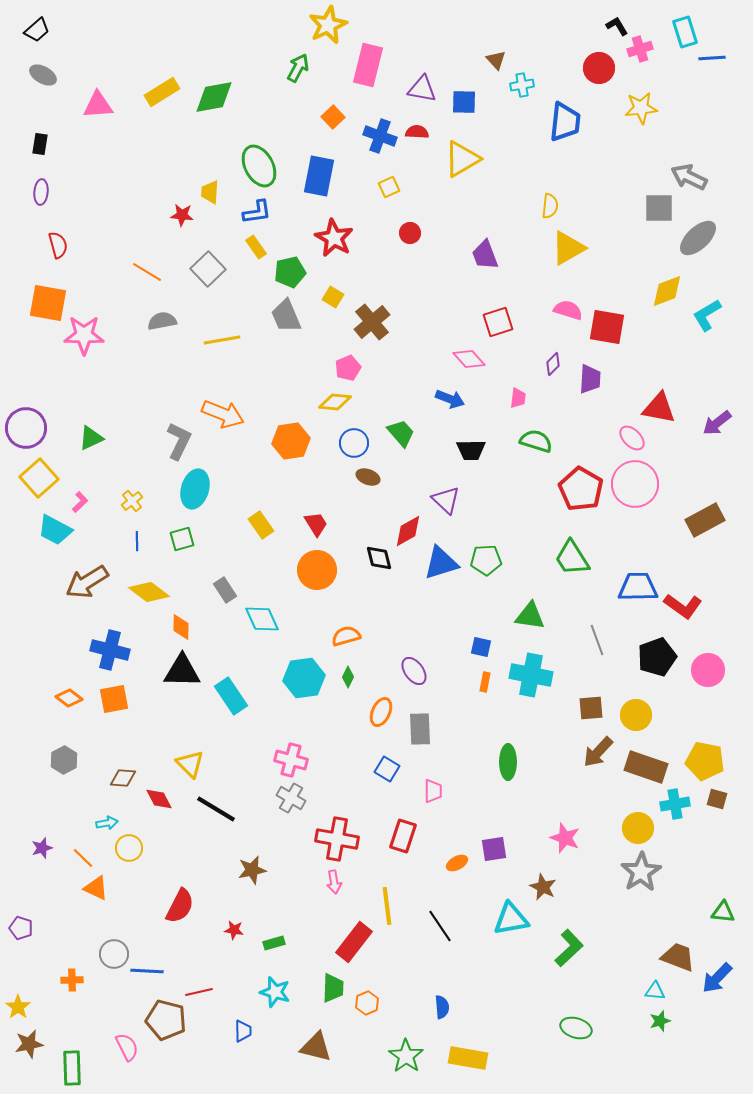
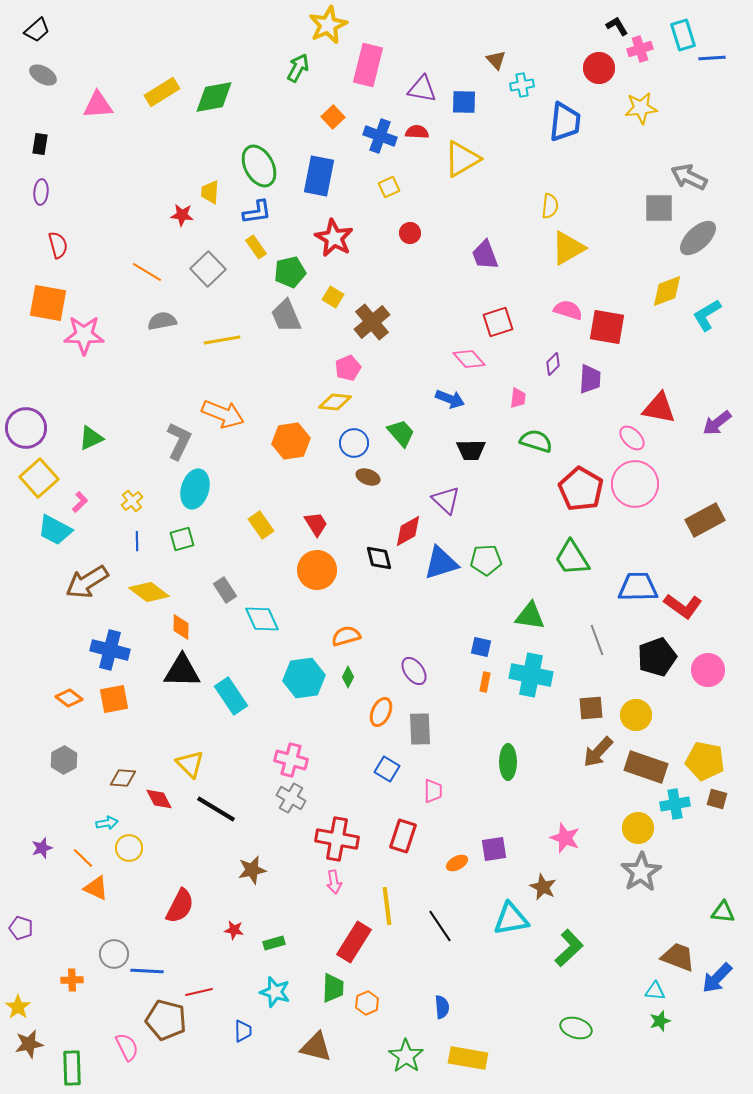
cyan rectangle at (685, 32): moved 2 px left, 3 px down
red rectangle at (354, 942): rotated 6 degrees counterclockwise
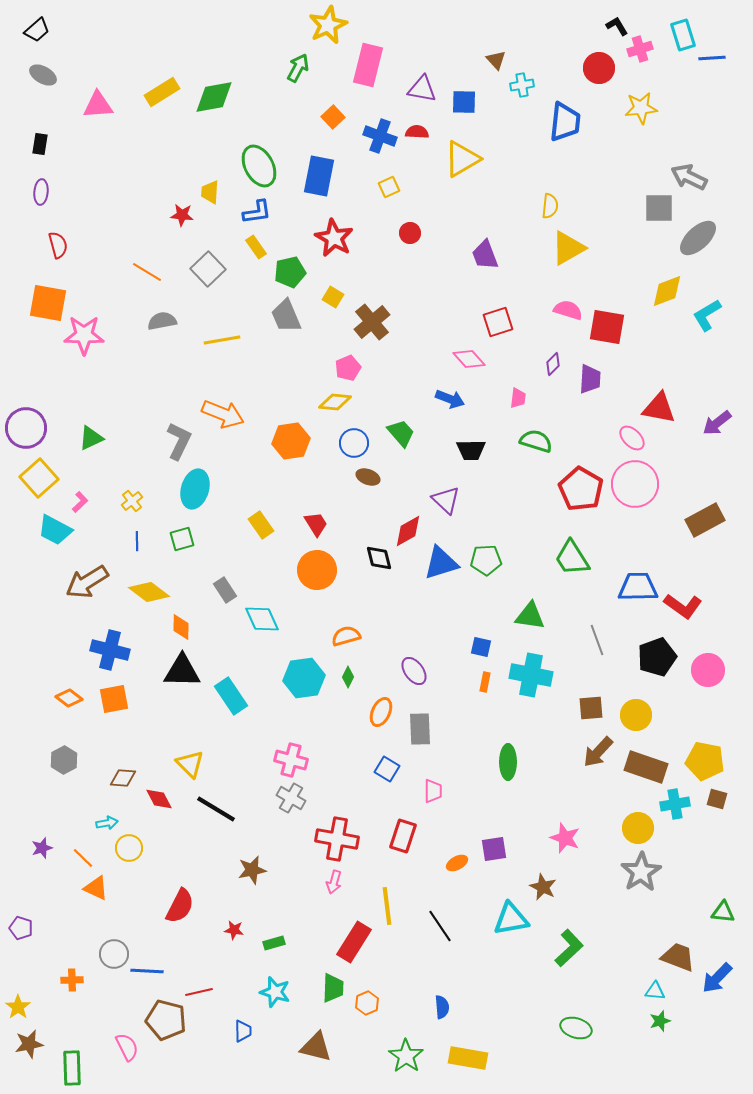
pink arrow at (334, 882): rotated 25 degrees clockwise
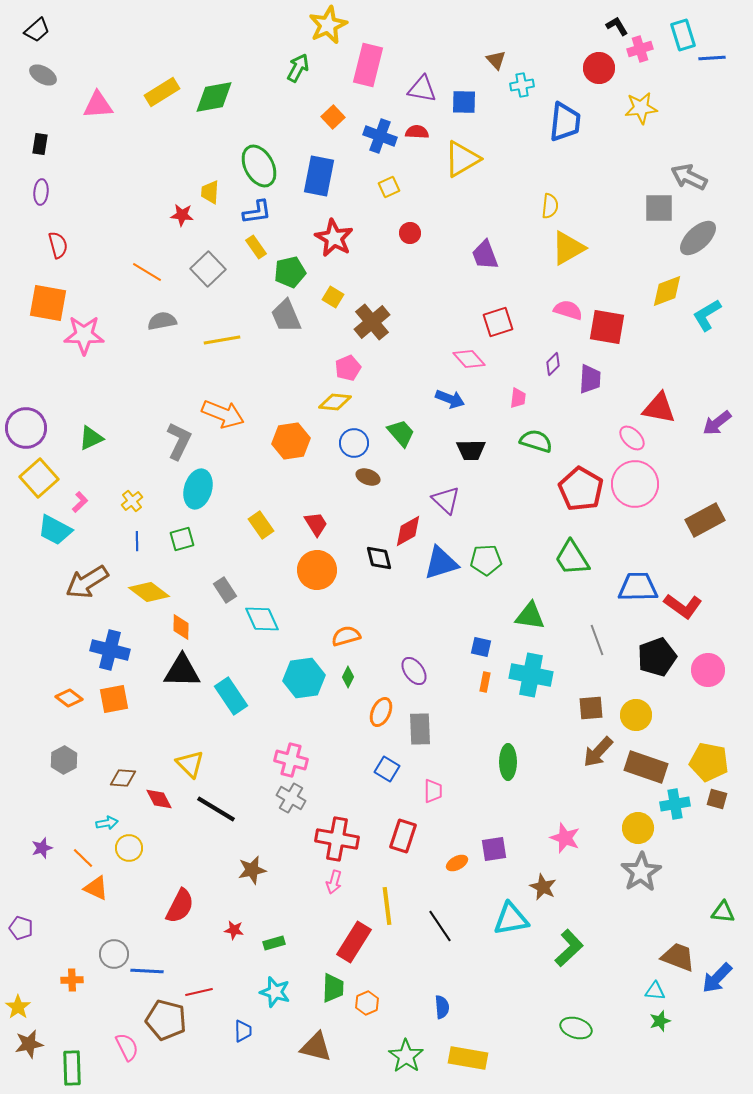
cyan ellipse at (195, 489): moved 3 px right
yellow pentagon at (705, 761): moved 4 px right, 1 px down
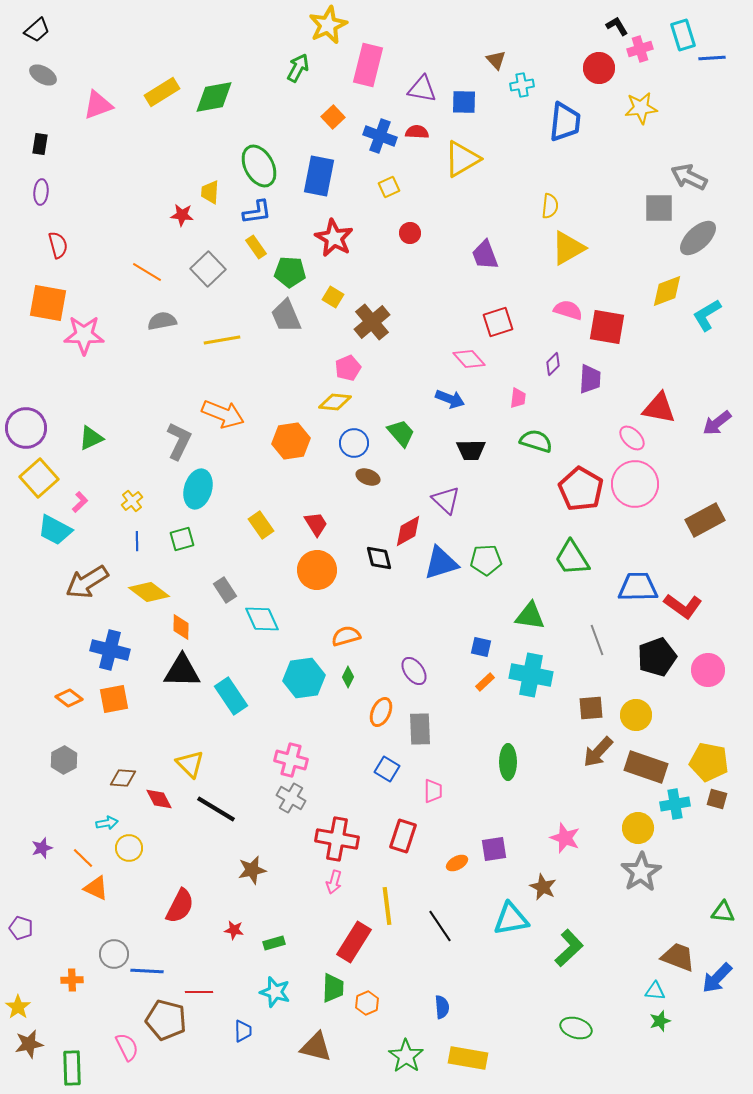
pink triangle at (98, 105): rotated 16 degrees counterclockwise
green pentagon at (290, 272): rotated 16 degrees clockwise
orange rectangle at (485, 682): rotated 36 degrees clockwise
red line at (199, 992): rotated 12 degrees clockwise
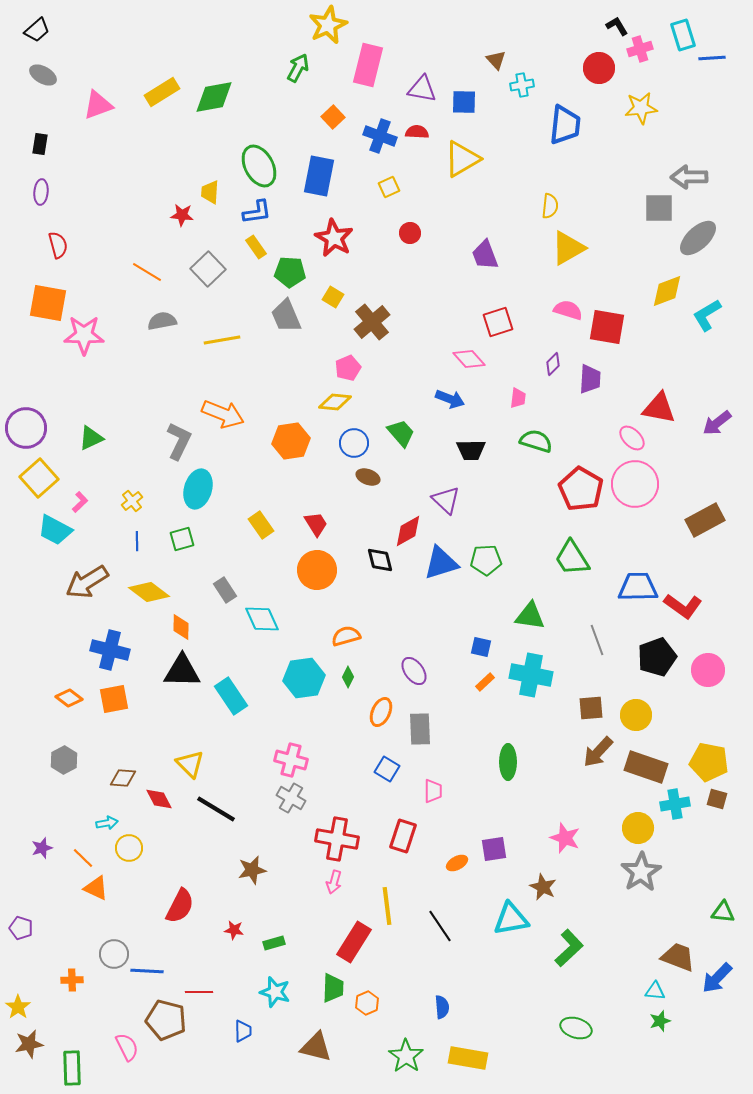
blue trapezoid at (565, 122): moved 3 px down
gray arrow at (689, 177): rotated 27 degrees counterclockwise
black diamond at (379, 558): moved 1 px right, 2 px down
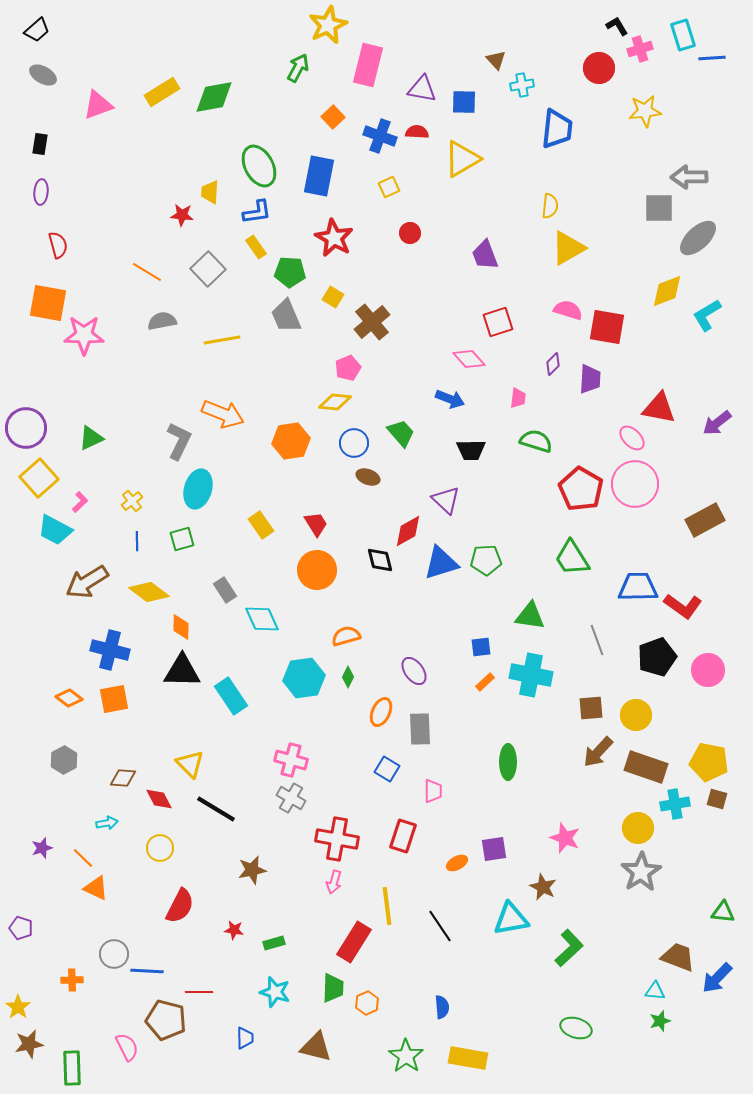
yellow star at (641, 108): moved 4 px right, 3 px down
blue trapezoid at (565, 125): moved 8 px left, 4 px down
blue square at (481, 647): rotated 20 degrees counterclockwise
yellow circle at (129, 848): moved 31 px right
blue trapezoid at (243, 1031): moved 2 px right, 7 px down
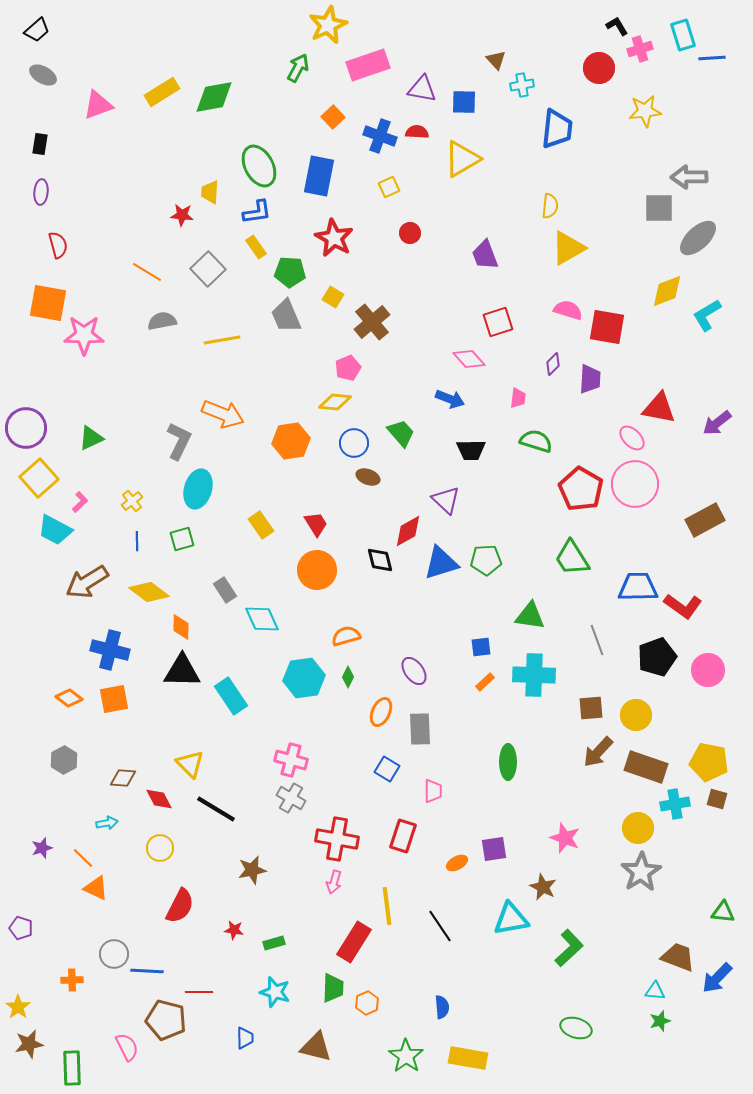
pink rectangle at (368, 65): rotated 57 degrees clockwise
cyan cross at (531, 675): moved 3 px right; rotated 9 degrees counterclockwise
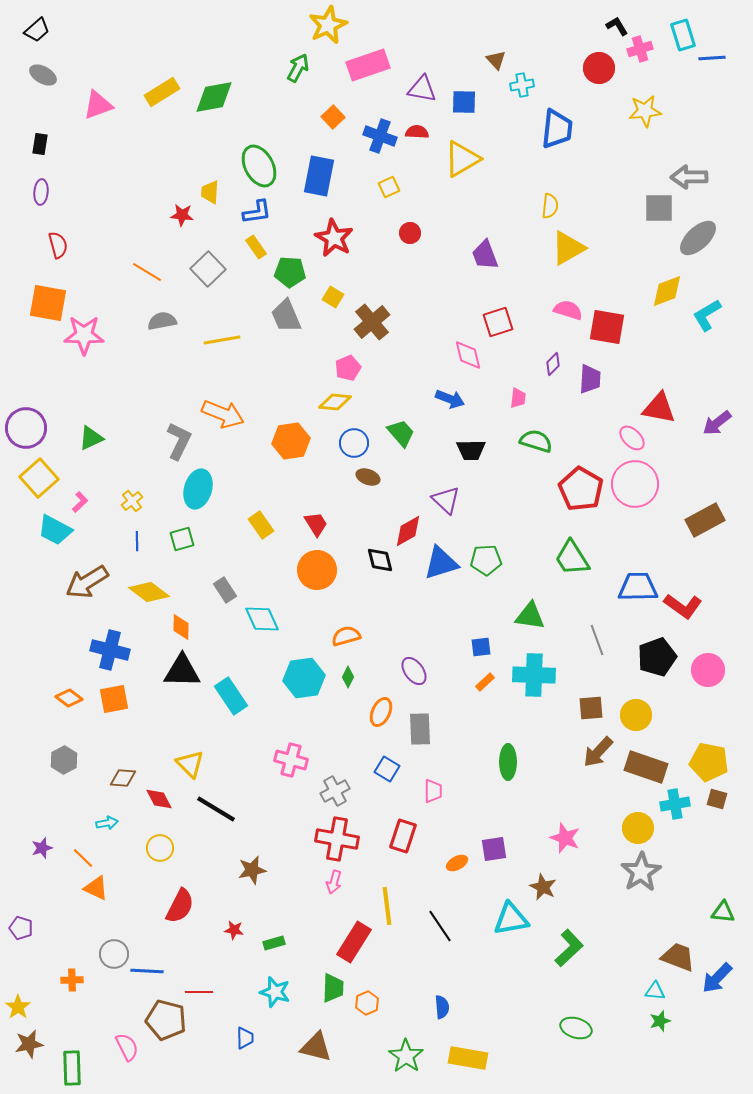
pink diamond at (469, 359): moved 1 px left, 4 px up; rotated 28 degrees clockwise
gray cross at (291, 798): moved 44 px right, 7 px up; rotated 32 degrees clockwise
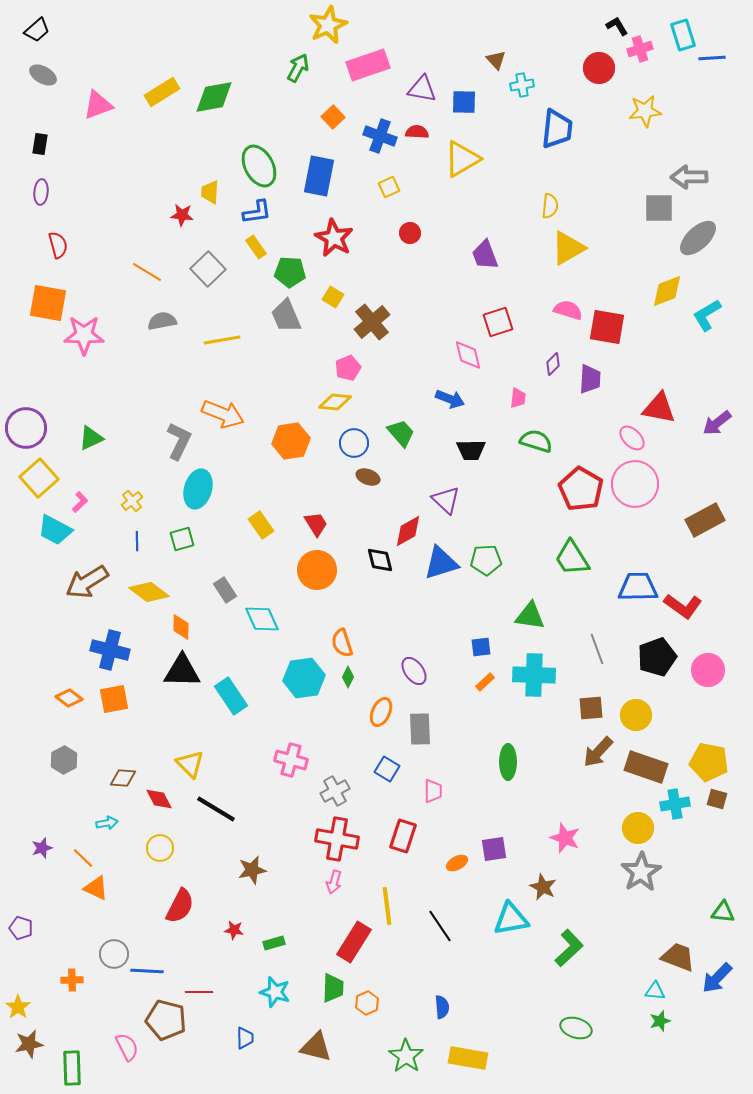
orange semicircle at (346, 636): moved 4 px left, 7 px down; rotated 92 degrees counterclockwise
gray line at (597, 640): moved 9 px down
